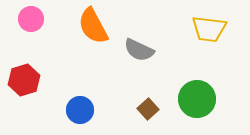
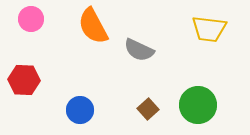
red hexagon: rotated 20 degrees clockwise
green circle: moved 1 px right, 6 px down
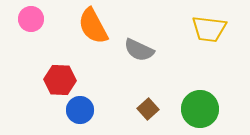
red hexagon: moved 36 px right
green circle: moved 2 px right, 4 px down
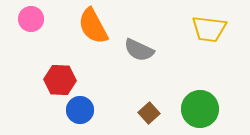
brown square: moved 1 px right, 4 px down
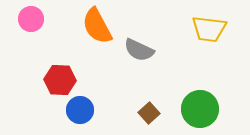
orange semicircle: moved 4 px right
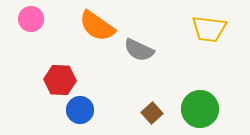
orange semicircle: rotated 27 degrees counterclockwise
brown square: moved 3 px right
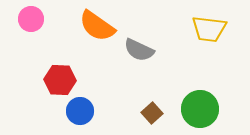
blue circle: moved 1 px down
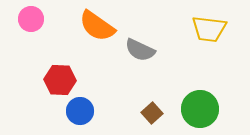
gray semicircle: moved 1 px right
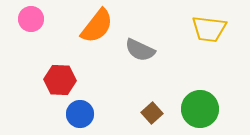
orange semicircle: rotated 87 degrees counterclockwise
blue circle: moved 3 px down
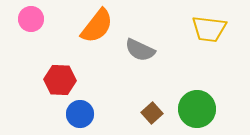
green circle: moved 3 px left
